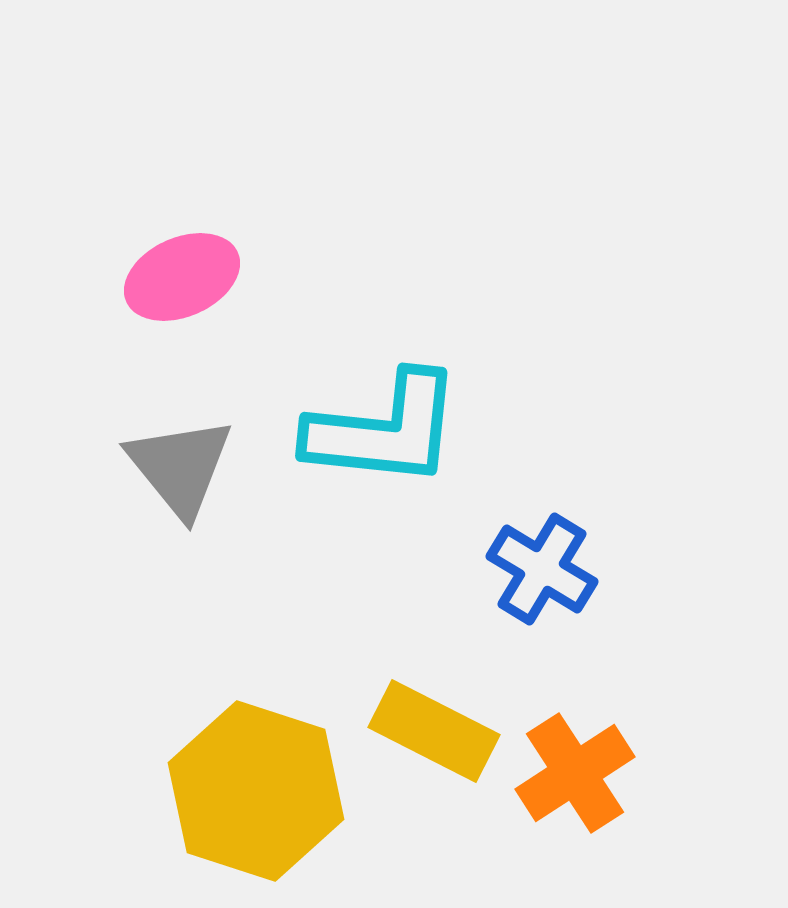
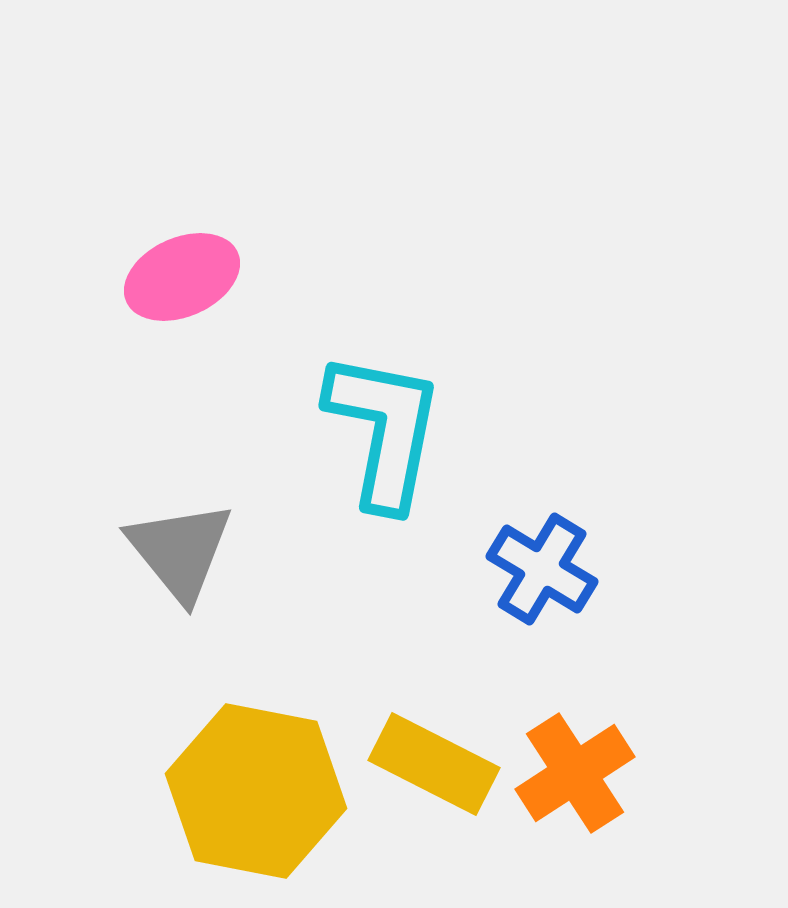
cyan L-shape: rotated 85 degrees counterclockwise
gray triangle: moved 84 px down
yellow rectangle: moved 33 px down
yellow hexagon: rotated 7 degrees counterclockwise
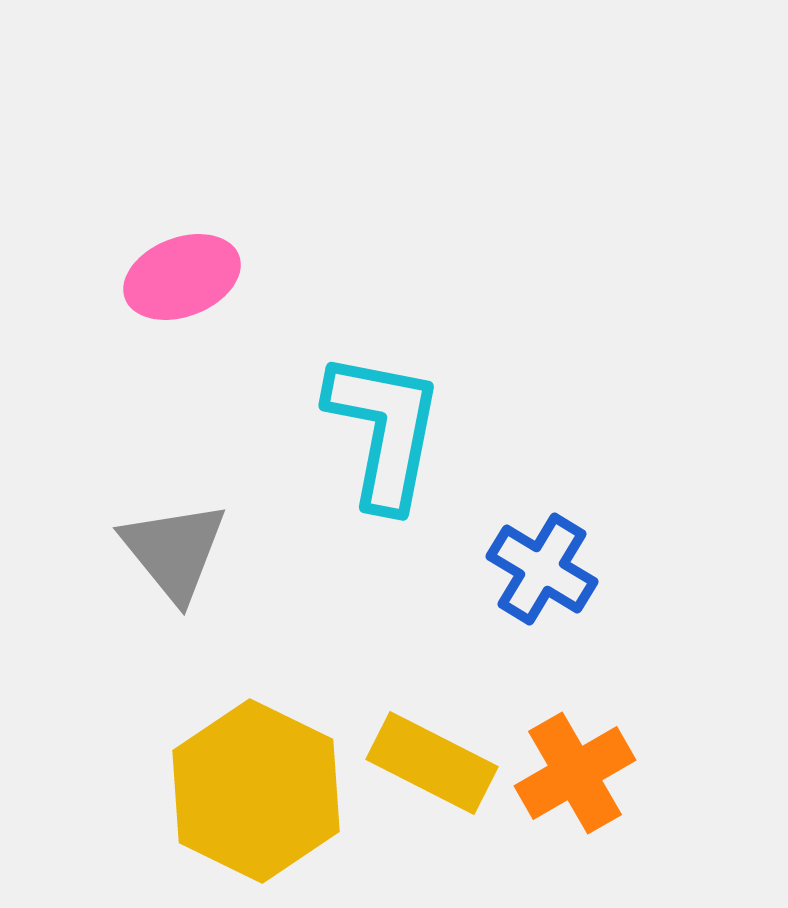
pink ellipse: rotated 3 degrees clockwise
gray triangle: moved 6 px left
yellow rectangle: moved 2 px left, 1 px up
orange cross: rotated 3 degrees clockwise
yellow hexagon: rotated 15 degrees clockwise
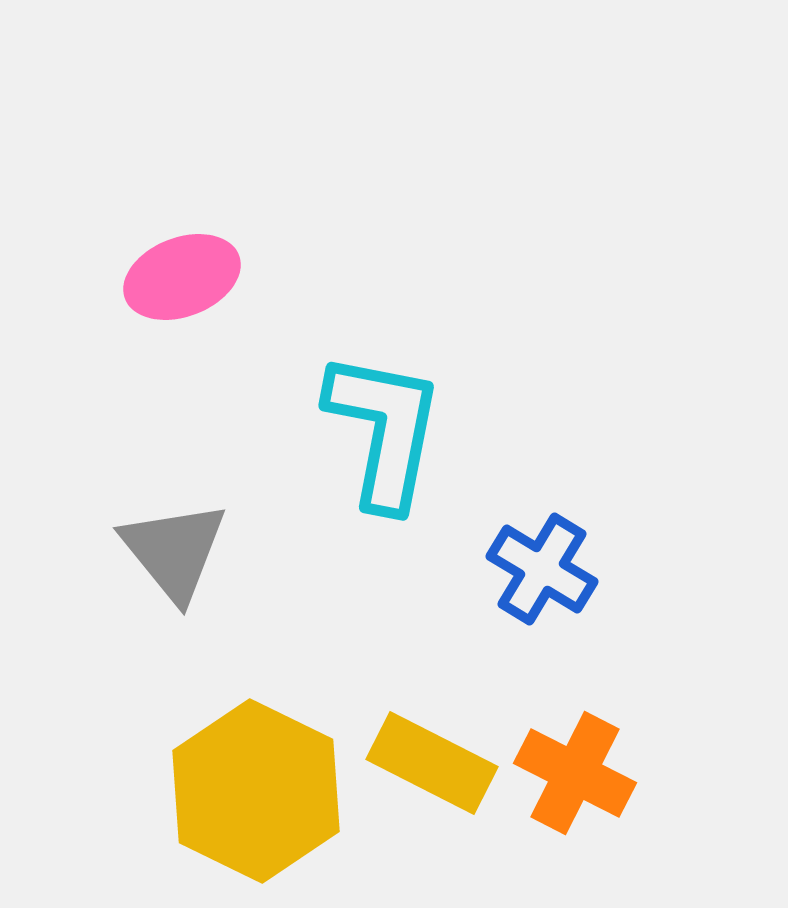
orange cross: rotated 33 degrees counterclockwise
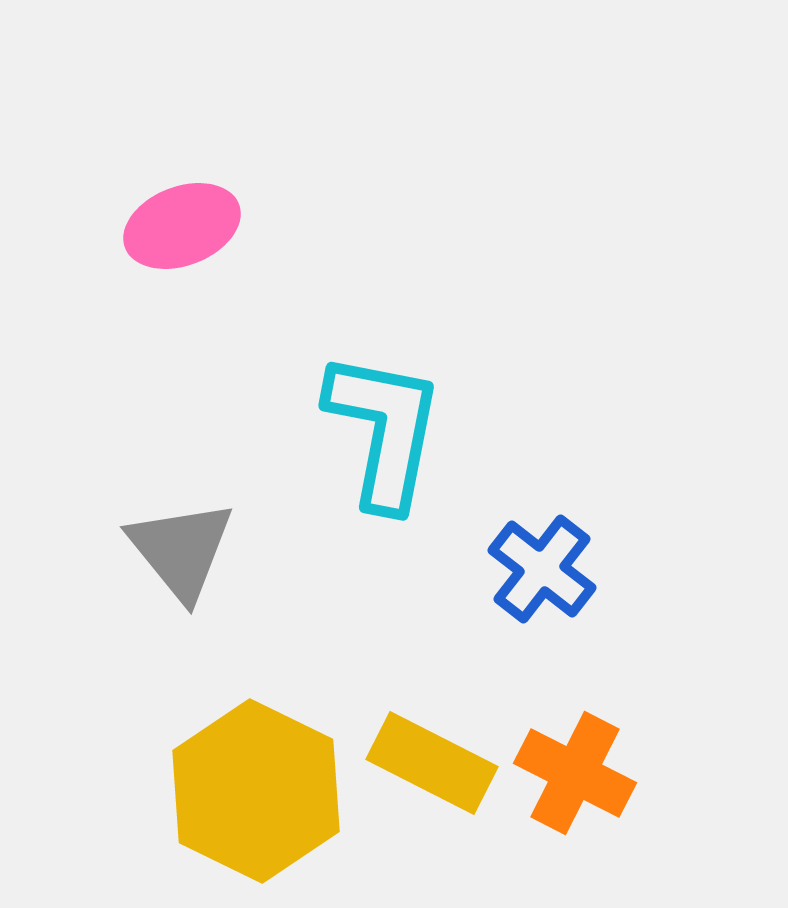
pink ellipse: moved 51 px up
gray triangle: moved 7 px right, 1 px up
blue cross: rotated 7 degrees clockwise
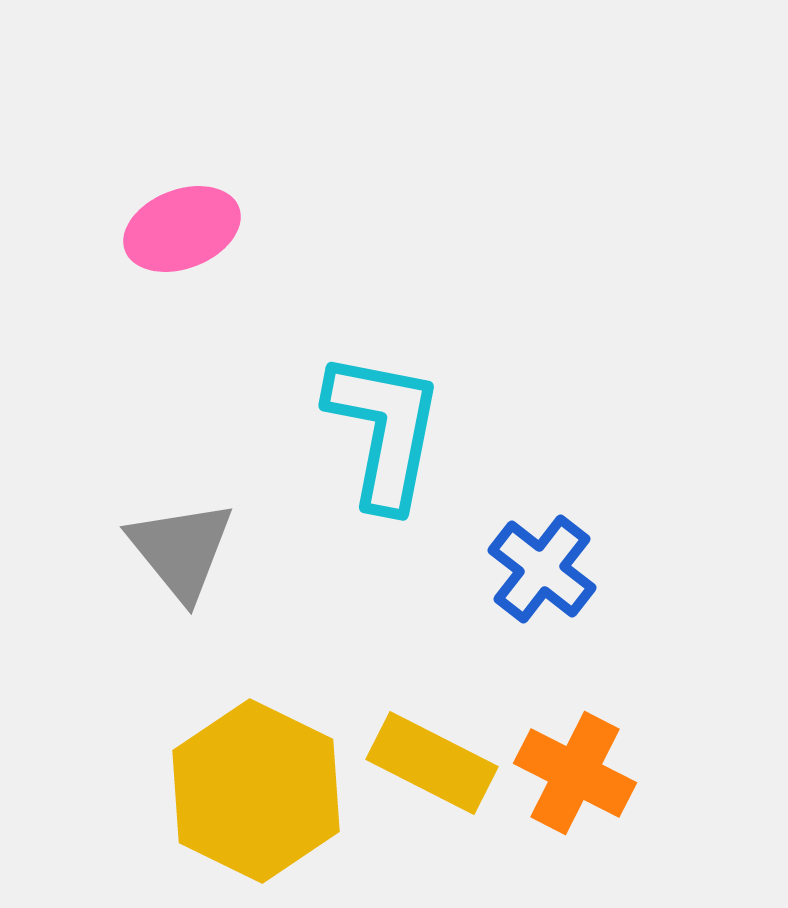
pink ellipse: moved 3 px down
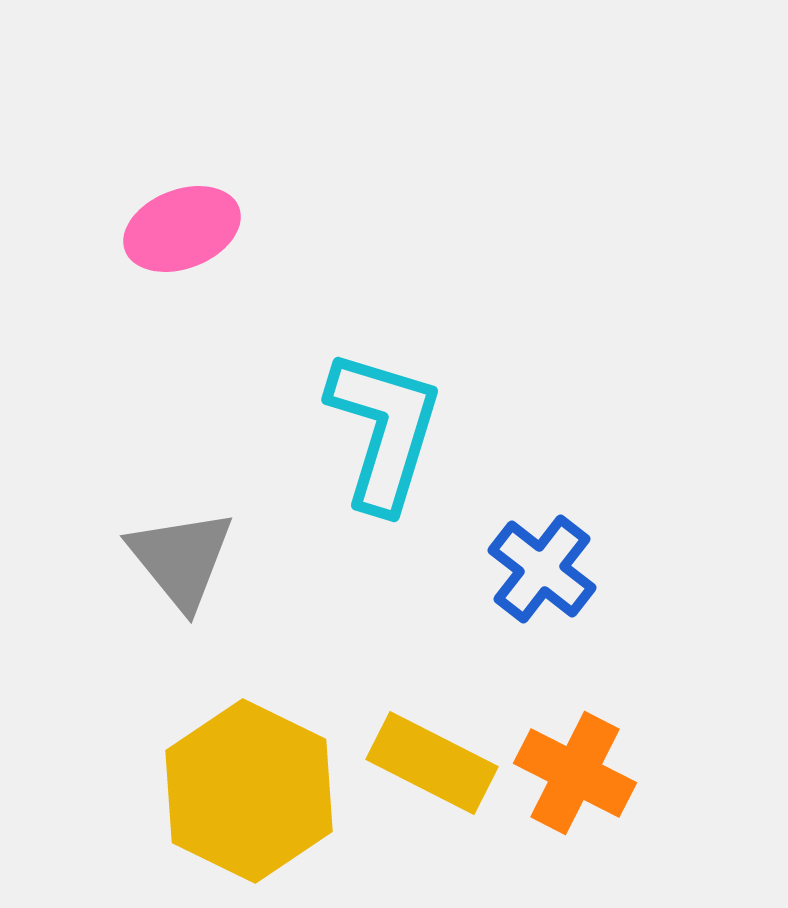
cyan L-shape: rotated 6 degrees clockwise
gray triangle: moved 9 px down
yellow hexagon: moved 7 px left
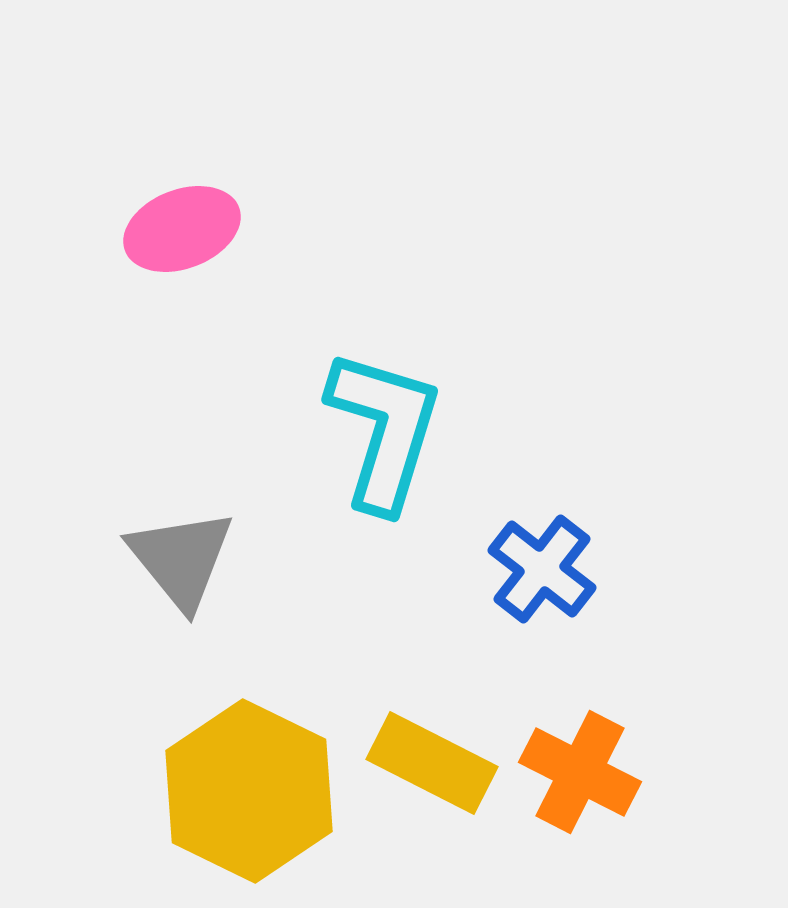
orange cross: moved 5 px right, 1 px up
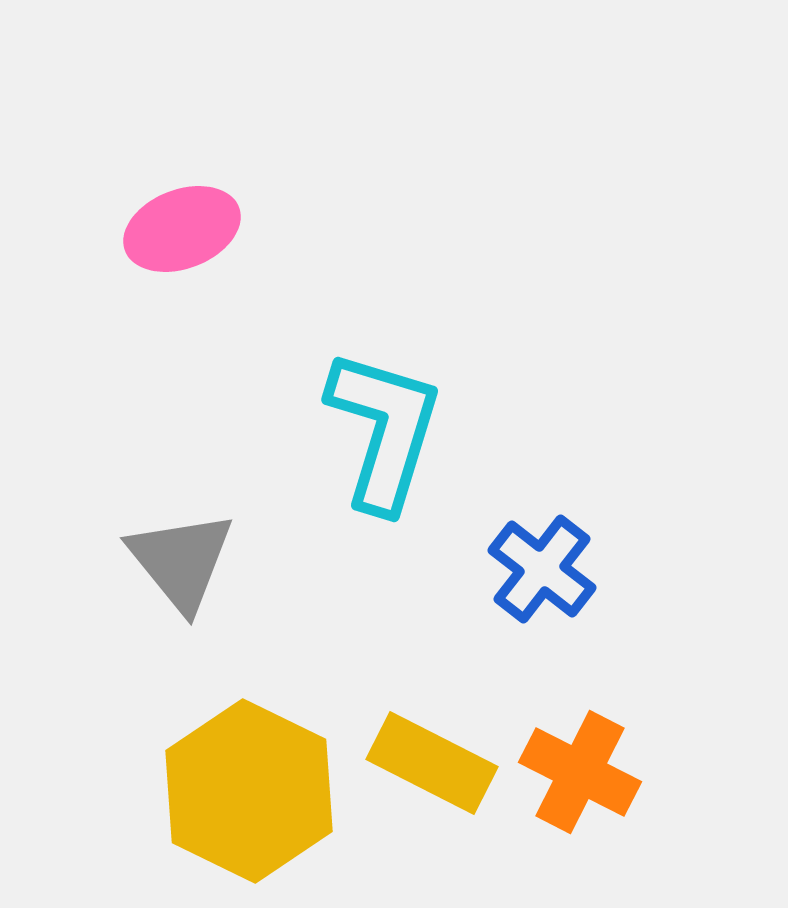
gray triangle: moved 2 px down
